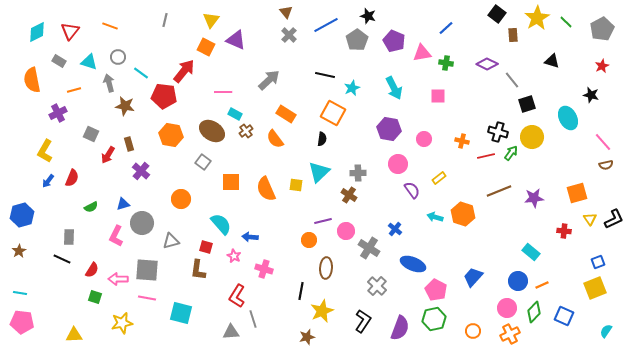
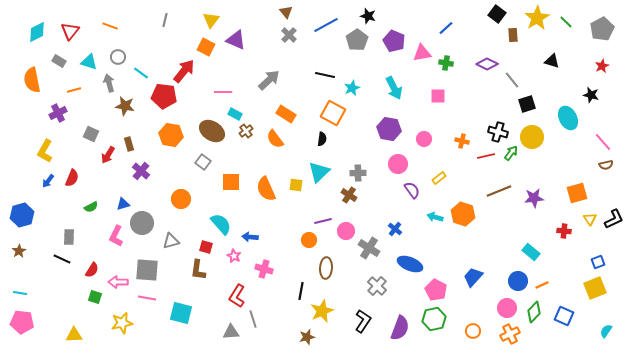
blue ellipse at (413, 264): moved 3 px left
pink arrow at (118, 279): moved 3 px down
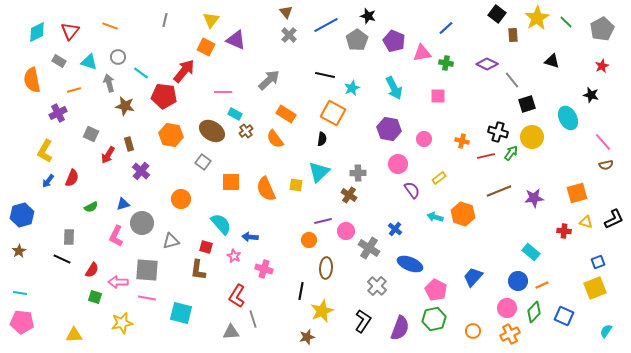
yellow triangle at (590, 219): moved 4 px left, 3 px down; rotated 40 degrees counterclockwise
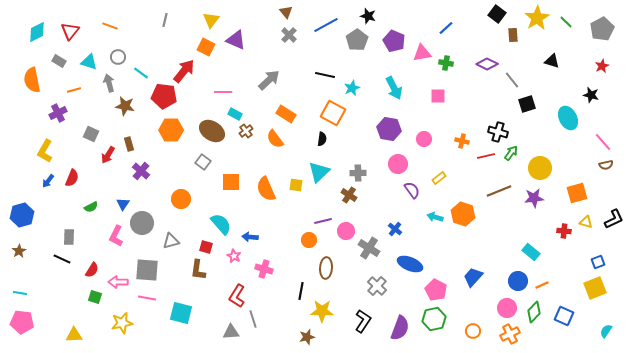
orange hexagon at (171, 135): moved 5 px up; rotated 10 degrees counterclockwise
yellow circle at (532, 137): moved 8 px right, 31 px down
blue triangle at (123, 204): rotated 40 degrees counterclockwise
yellow star at (322, 311): rotated 25 degrees clockwise
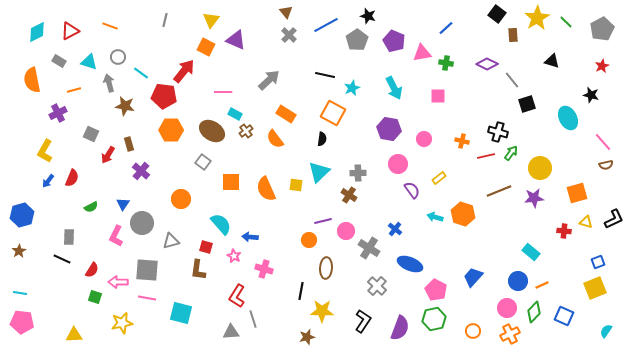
red triangle at (70, 31): rotated 24 degrees clockwise
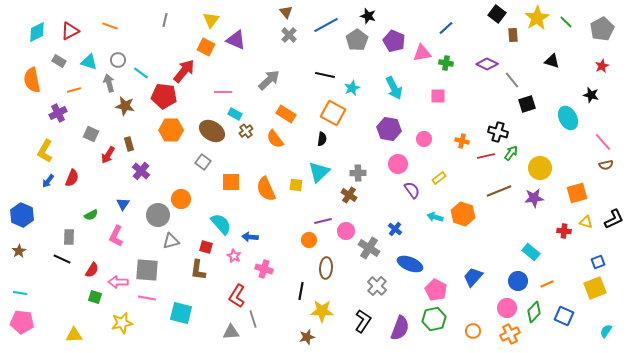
gray circle at (118, 57): moved 3 px down
green semicircle at (91, 207): moved 8 px down
blue hexagon at (22, 215): rotated 20 degrees counterclockwise
gray circle at (142, 223): moved 16 px right, 8 px up
orange line at (542, 285): moved 5 px right, 1 px up
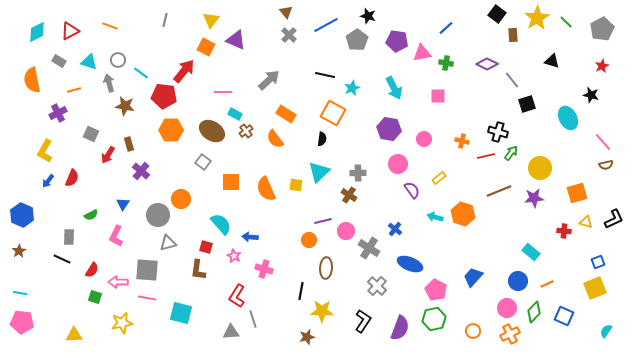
purple pentagon at (394, 41): moved 3 px right; rotated 15 degrees counterclockwise
gray triangle at (171, 241): moved 3 px left, 2 px down
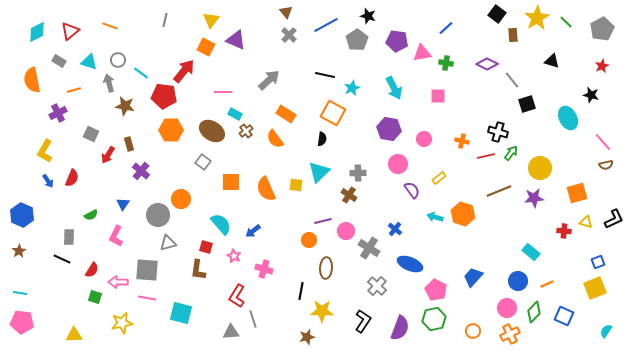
red triangle at (70, 31): rotated 12 degrees counterclockwise
blue arrow at (48, 181): rotated 72 degrees counterclockwise
blue arrow at (250, 237): moved 3 px right, 6 px up; rotated 42 degrees counterclockwise
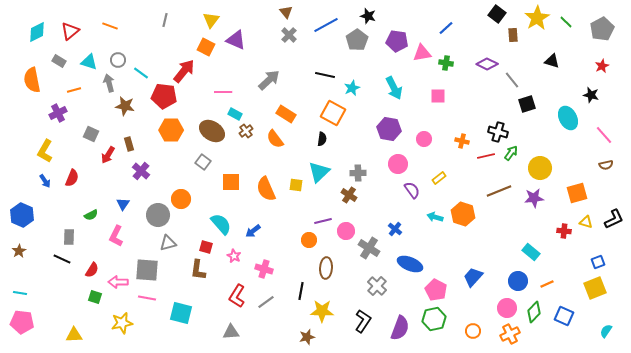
pink line at (603, 142): moved 1 px right, 7 px up
blue arrow at (48, 181): moved 3 px left
gray line at (253, 319): moved 13 px right, 17 px up; rotated 72 degrees clockwise
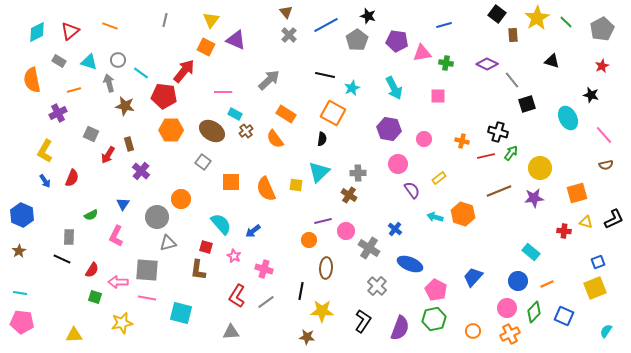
blue line at (446, 28): moved 2 px left, 3 px up; rotated 28 degrees clockwise
gray circle at (158, 215): moved 1 px left, 2 px down
brown star at (307, 337): rotated 21 degrees clockwise
